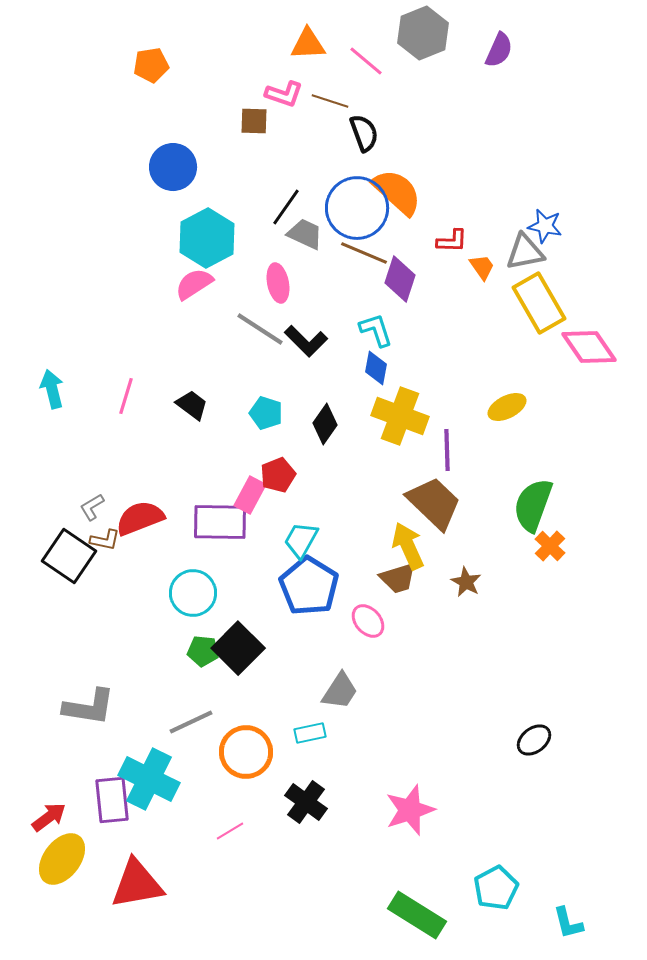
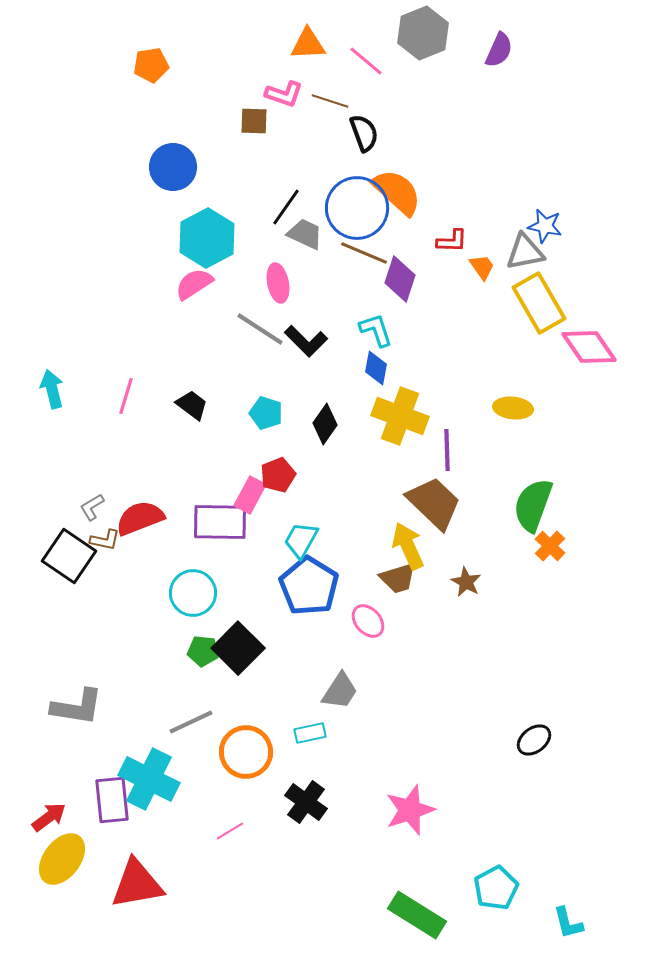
yellow ellipse at (507, 407): moved 6 px right, 1 px down; rotated 33 degrees clockwise
gray L-shape at (89, 707): moved 12 px left
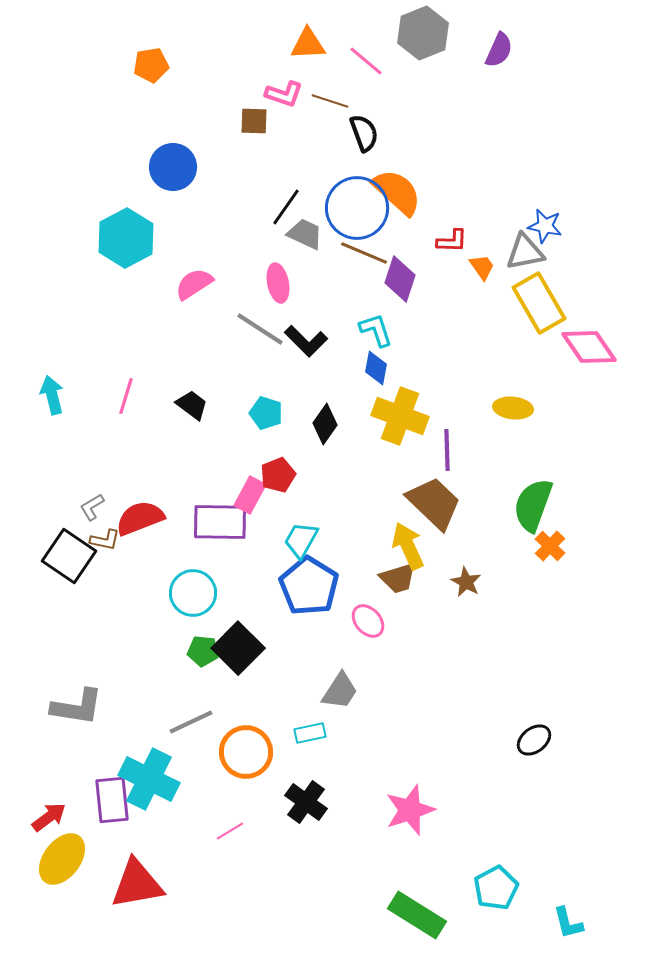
cyan hexagon at (207, 238): moved 81 px left
cyan arrow at (52, 389): moved 6 px down
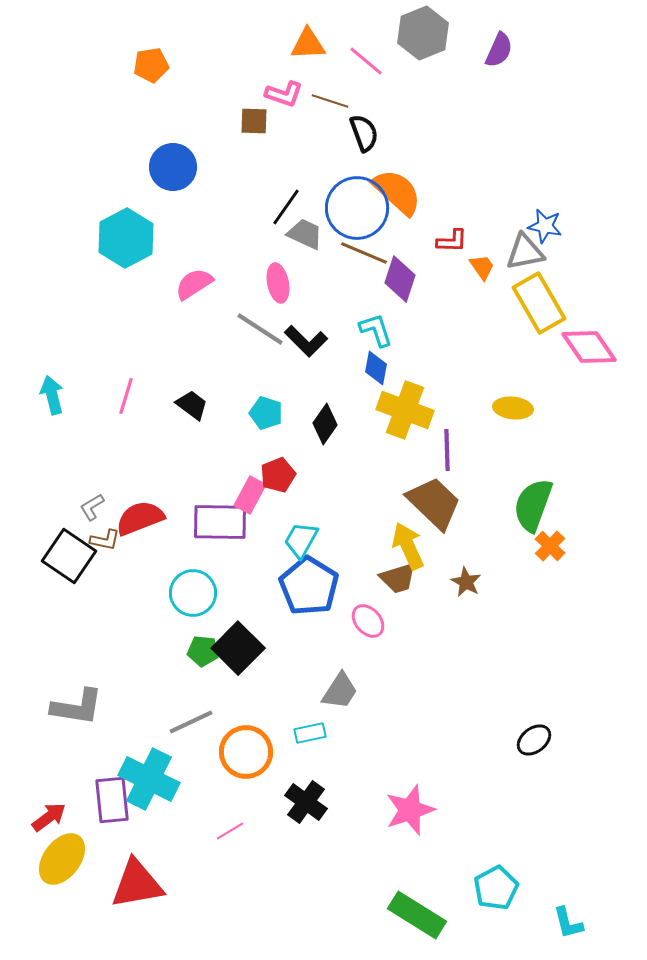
yellow cross at (400, 416): moved 5 px right, 6 px up
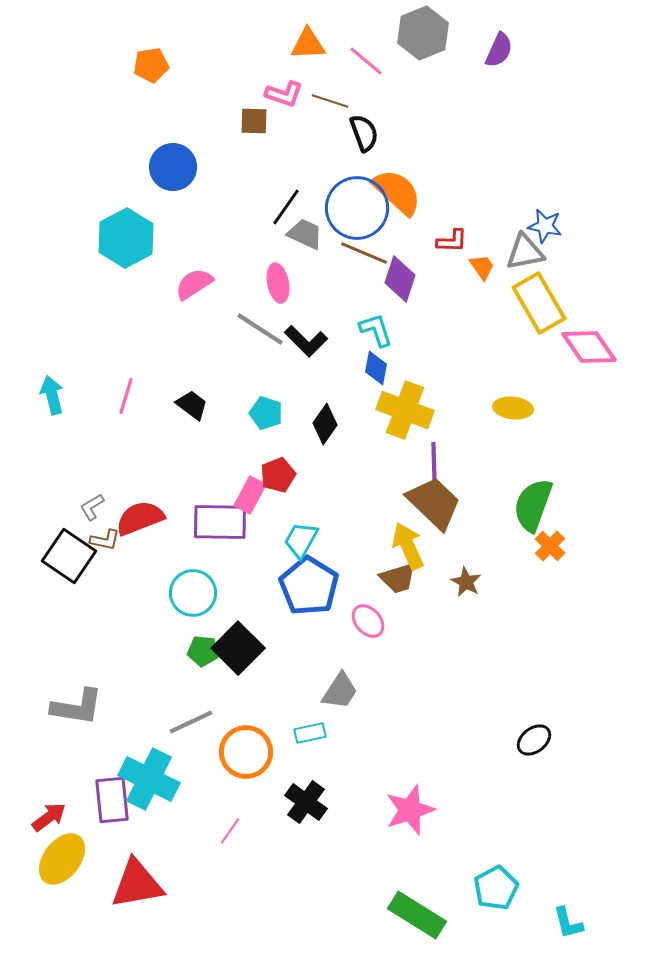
purple line at (447, 450): moved 13 px left, 13 px down
pink line at (230, 831): rotated 24 degrees counterclockwise
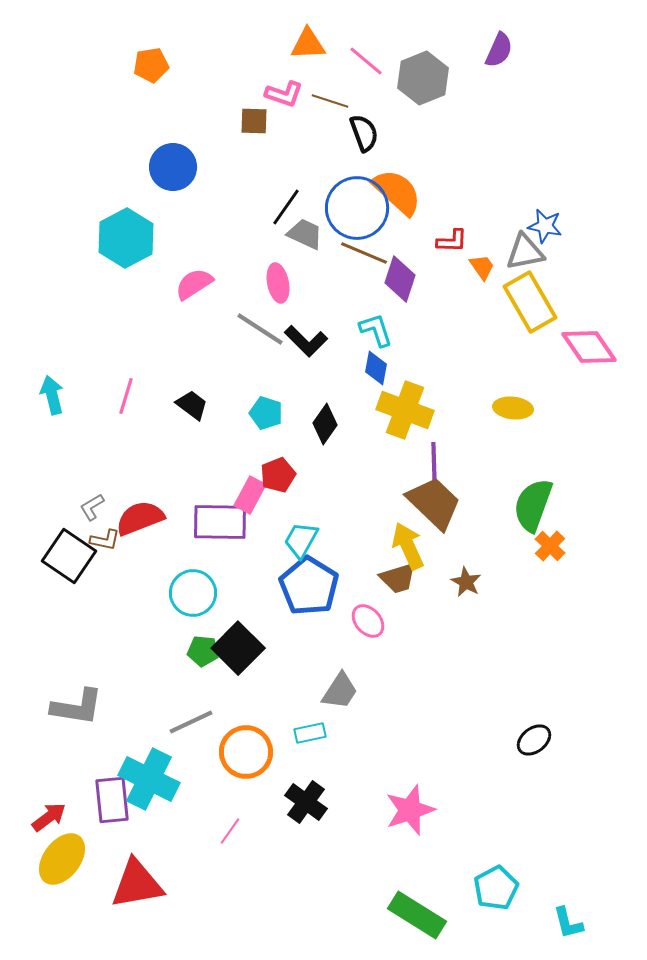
gray hexagon at (423, 33): moved 45 px down
yellow rectangle at (539, 303): moved 9 px left, 1 px up
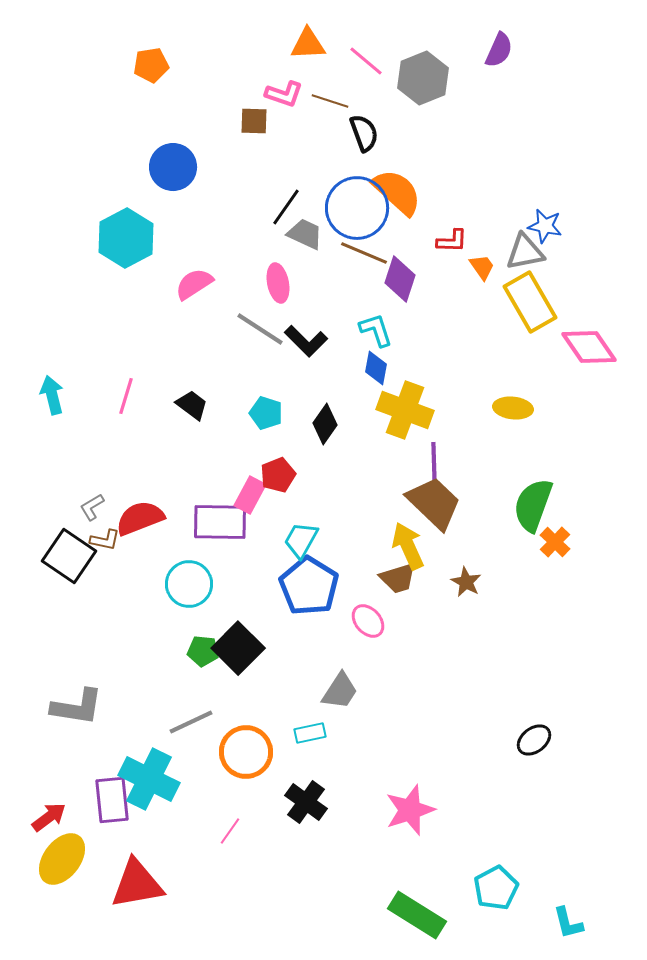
orange cross at (550, 546): moved 5 px right, 4 px up
cyan circle at (193, 593): moved 4 px left, 9 px up
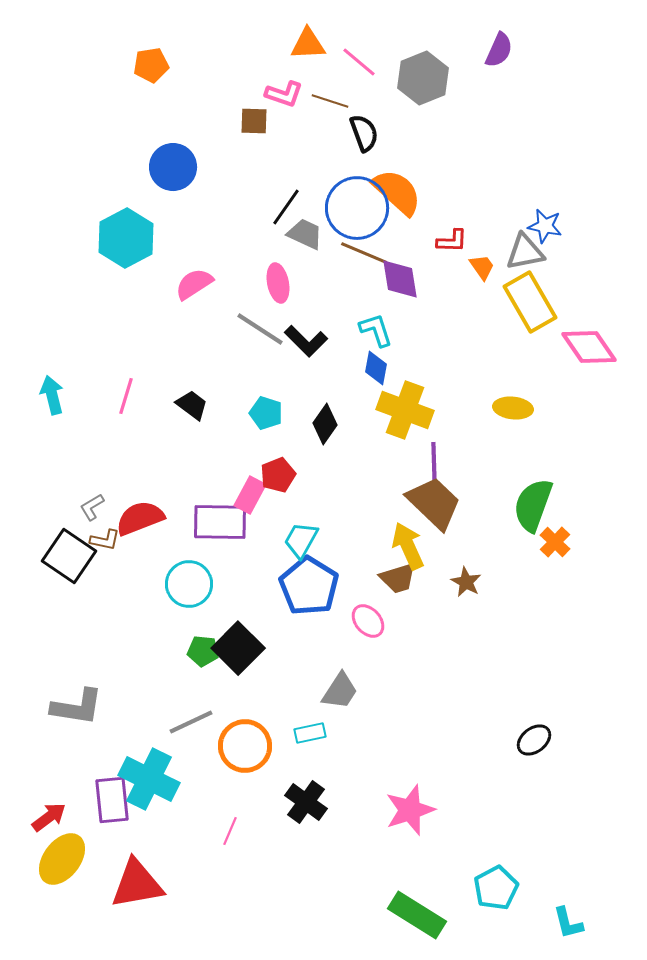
pink line at (366, 61): moved 7 px left, 1 px down
purple diamond at (400, 279): rotated 27 degrees counterclockwise
orange circle at (246, 752): moved 1 px left, 6 px up
pink line at (230, 831): rotated 12 degrees counterclockwise
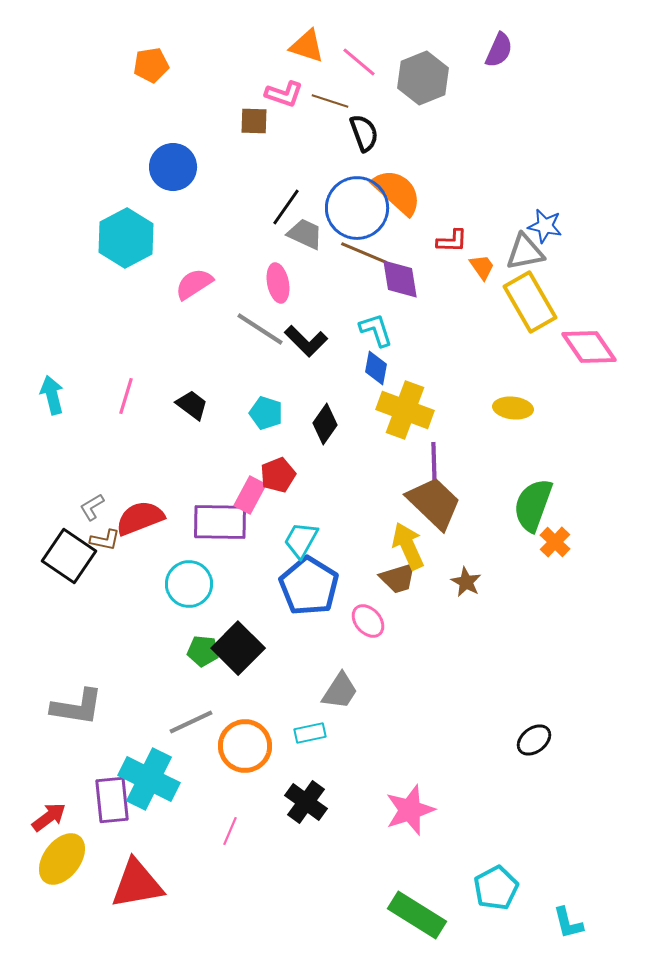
orange triangle at (308, 44): moved 1 px left, 2 px down; rotated 21 degrees clockwise
